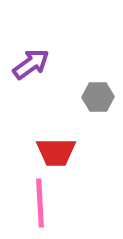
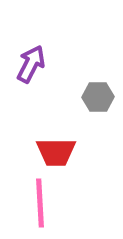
purple arrow: rotated 27 degrees counterclockwise
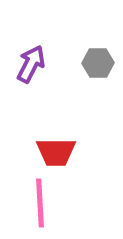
gray hexagon: moved 34 px up
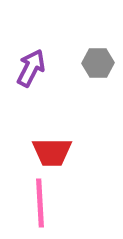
purple arrow: moved 4 px down
red trapezoid: moved 4 px left
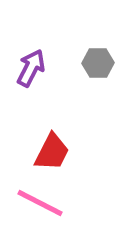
red trapezoid: rotated 63 degrees counterclockwise
pink line: rotated 60 degrees counterclockwise
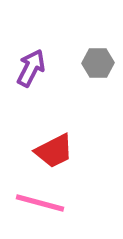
red trapezoid: moved 2 px right, 1 px up; rotated 36 degrees clockwise
pink line: rotated 12 degrees counterclockwise
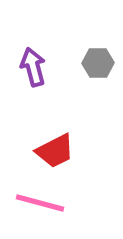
purple arrow: moved 2 px right, 1 px up; rotated 42 degrees counterclockwise
red trapezoid: moved 1 px right
